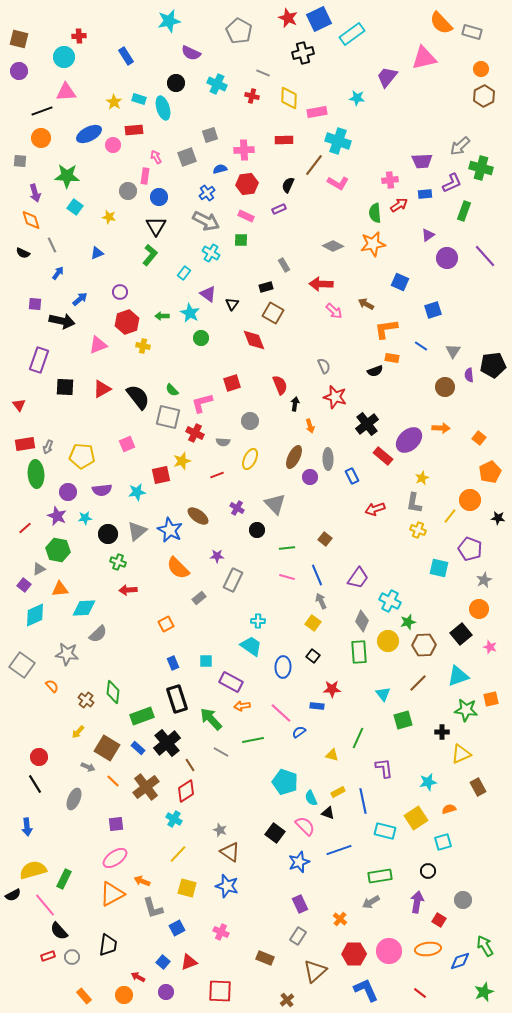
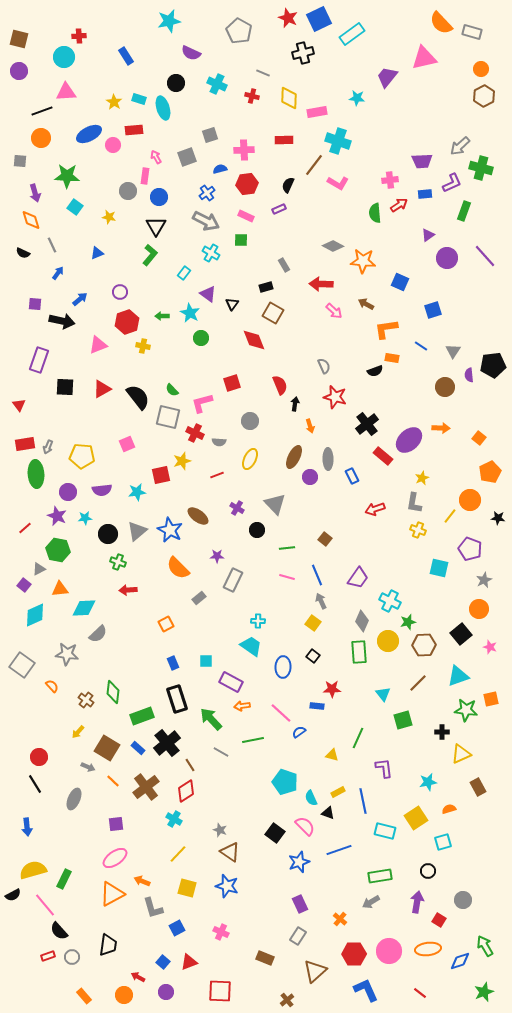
orange star at (373, 244): moved 10 px left, 17 px down; rotated 15 degrees clockwise
gray semicircle at (223, 442): moved 4 px left
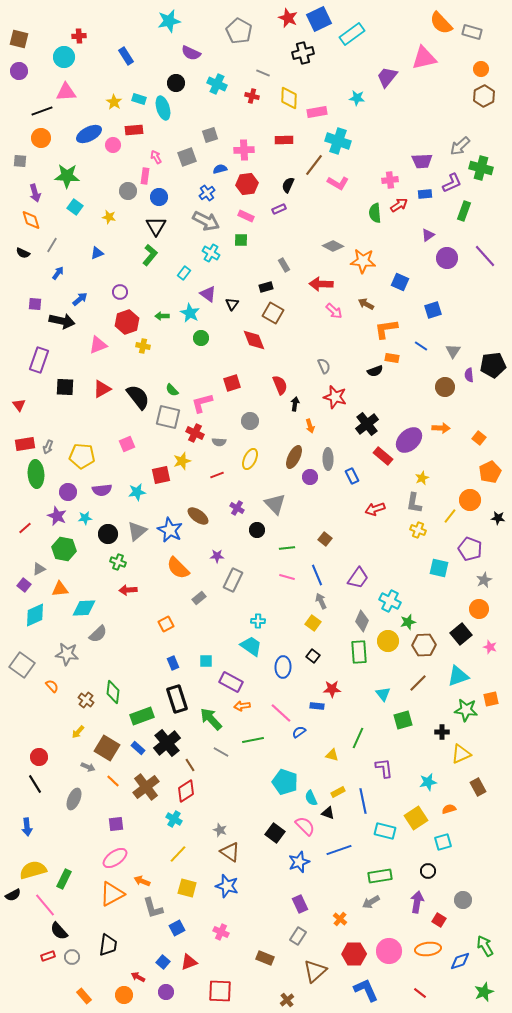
gray line at (52, 245): rotated 56 degrees clockwise
green hexagon at (58, 550): moved 6 px right, 1 px up
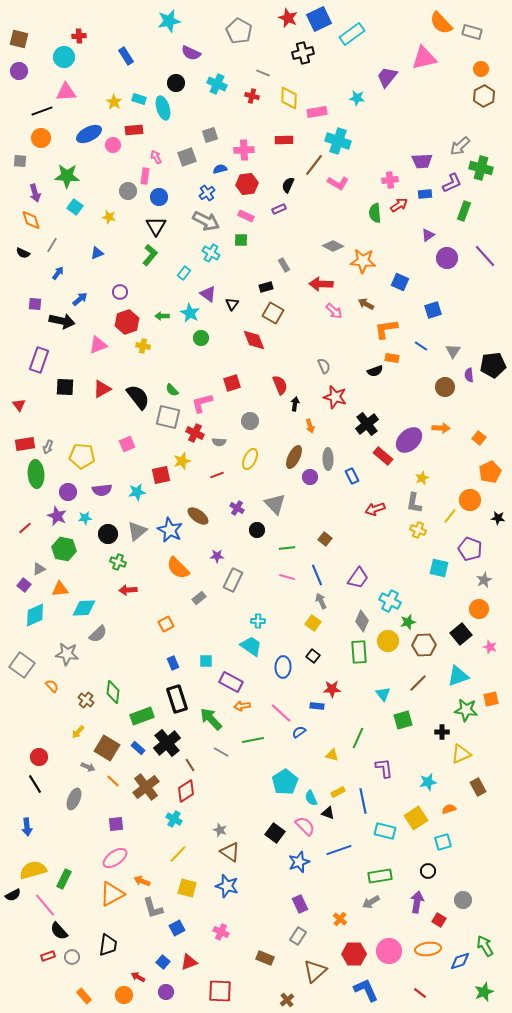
cyan pentagon at (285, 782): rotated 20 degrees clockwise
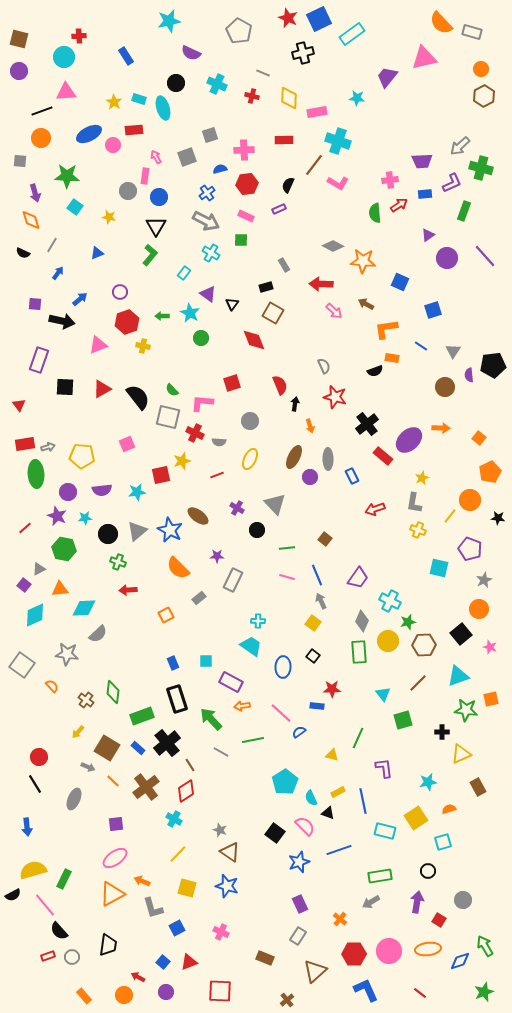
pink L-shape at (202, 403): rotated 20 degrees clockwise
gray arrow at (48, 447): rotated 128 degrees counterclockwise
orange square at (166, 624): moved 9 px up
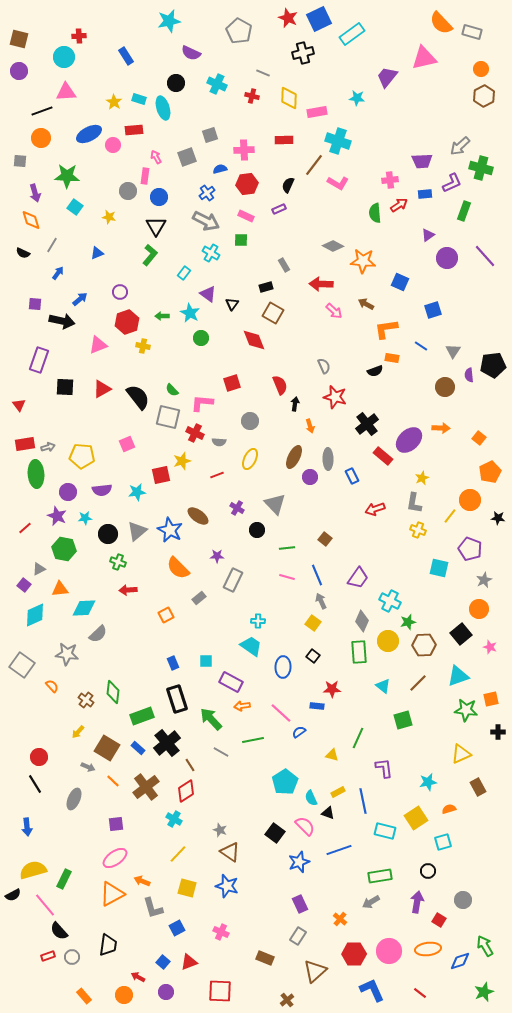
cyan triangle at (383, 694): moved 8 px up; rotated 14 degrees counterclockwise
black cross at (442, 732): moved 56 px right
blue L-shape at (366, 990): moved 6 px right
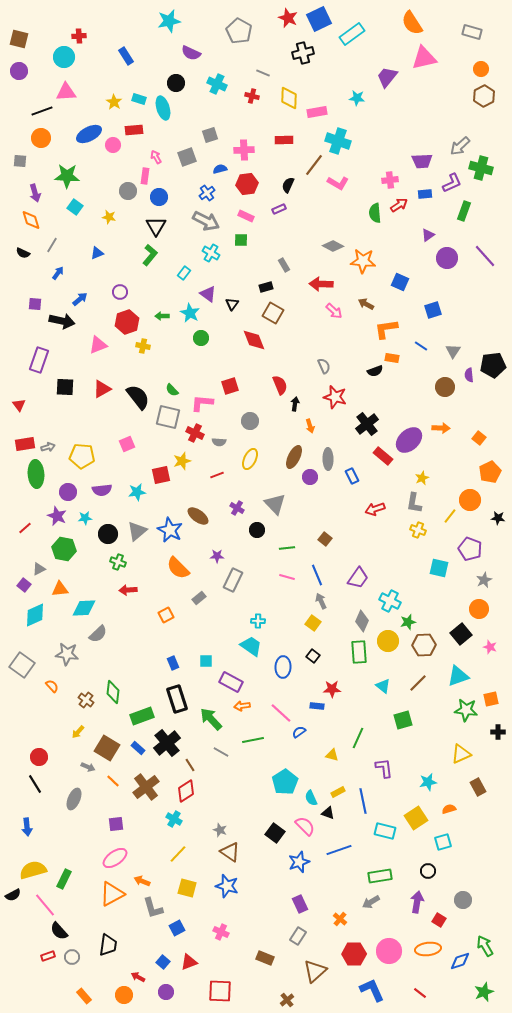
orange semicircle at (441, 23): moved 29 px left; rotated 10 degrees clockwise
red square at (232, 383): moved 2 px left, 3 px down
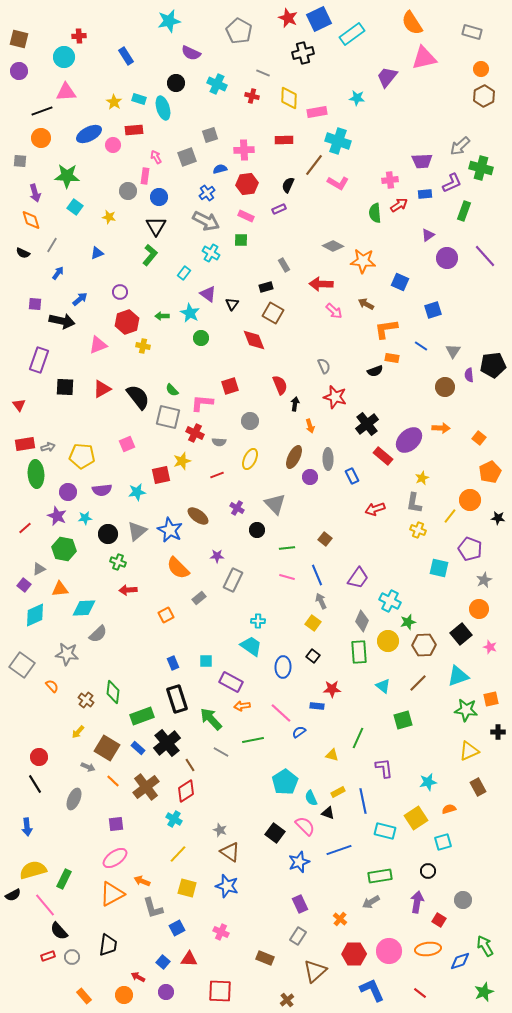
yellow triangle at (461, 754): moved 8 px right, 3 px up
red triangle at (189, 962): moved 3 px up; rotated 24 degrees clockwise
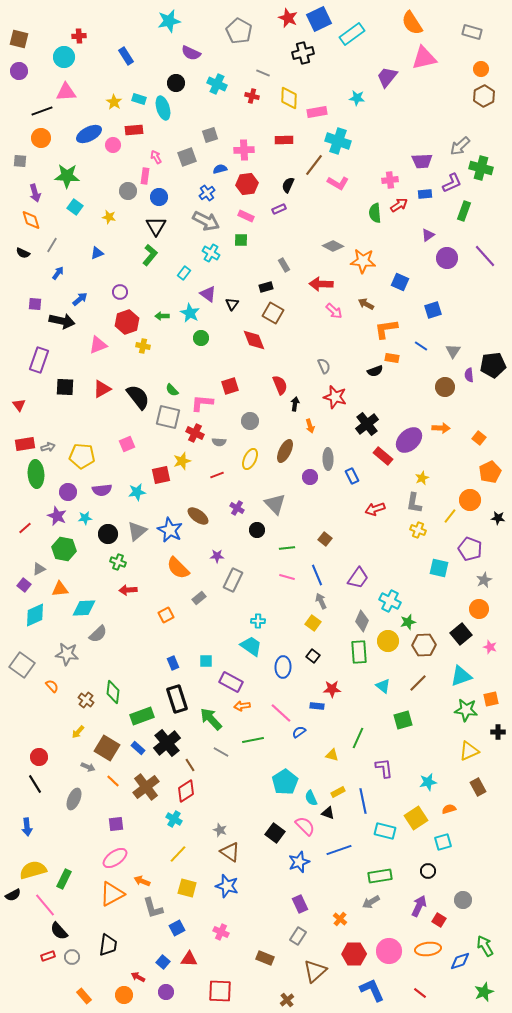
brown ellipse at (294, 457): moved 9 px left, 6 px up
cyan triangle at (458, 676): moved 3 px right
purple arrow at (417, 902): moved 2 px right, 4 px down; rotated 15 degrees clockwise
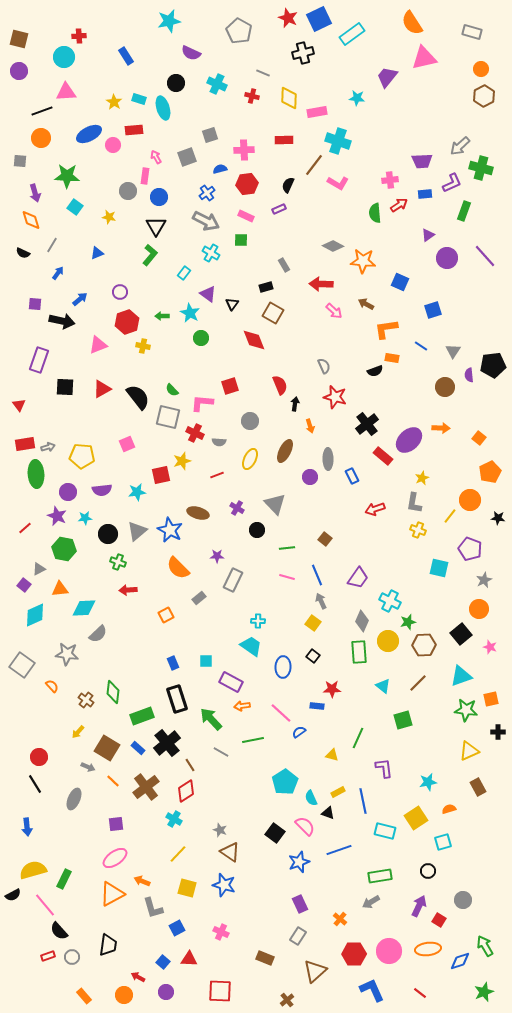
brown ellipse at (198, 516): moved 3 px up; rotated 20 degrees counterclockwise
blue star at (227, 886): moved 3 px left, 1 px up
